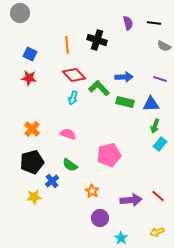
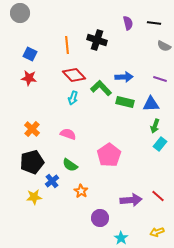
green L-shape: moved 2 px right
pink pentagon: rotated 20 degrees counterclockwise
orange star: moved 11 px left
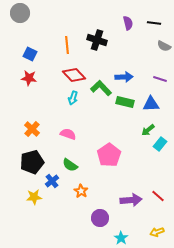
green arrow: moved 7 px left, 4 px down; rotated 32 degrees clockwise
